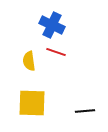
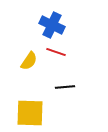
yellow semicircle: rotated 138 degrees counterclockwise
yellow square: moved 2 px left, 10 px down
black line: moved 20 px left, 24 px up
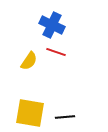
black line: moved 30 px down
yellow square: rotated 8 degrees clockwise
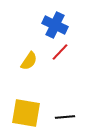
blue cross: moved 3 px right
red line: moved 4 px right; rotated 66 degrees counterclockwise
yellow square: moved 4 px left
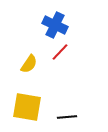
yellow semicircle: moved 3 px down
yellow square: moved 1 px right, 6 px up
black line: moved 2 px right
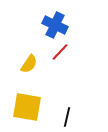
black line: rotated 72 degrees counterclockwise
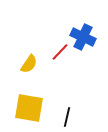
blue cross: moved 28 px right, 12 px down
yellow square: moved 2 px right, 1 px down
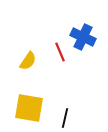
red line: rotated 66 degrees counterclockwise
yellow semicircle: moved 1 px left, 3 px up
black line: moved 2 px left, 1 px down
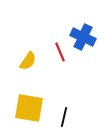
black line: moved 1 px left, 1 px up
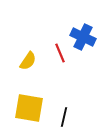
red line: moved 1 px down
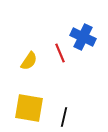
yellow semicircle: moved 1 px right
